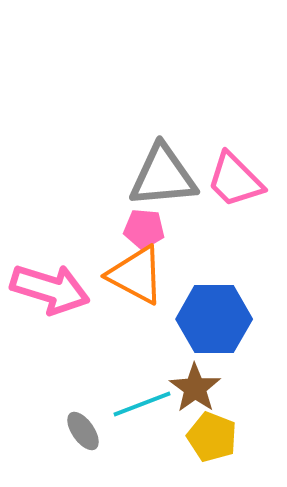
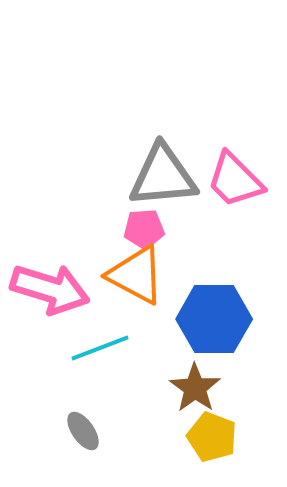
pink pentagon: rotated 9 degrees counterclockwise
cyan line: moved 42 px left, 56 px up
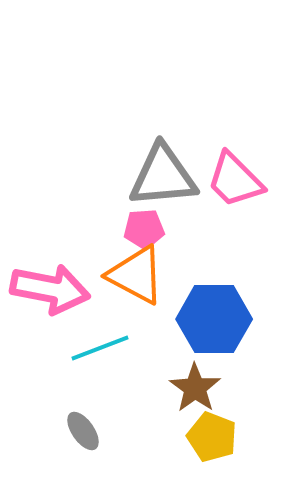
pink arrow: rotated 6 degrees counterclockwise
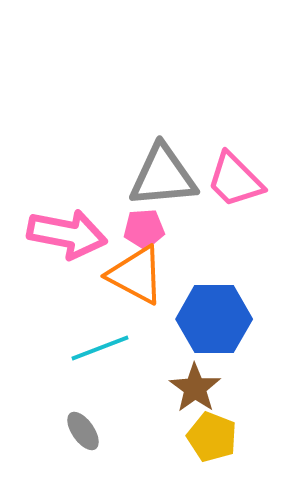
pink arrow: moved 17 px right, 55 px up
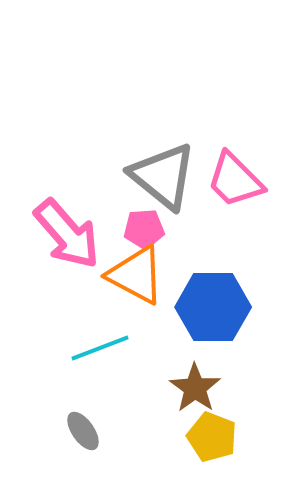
gray triangle: rotated 44 degrees clockwise
pink arrow: rotated 38 degrees clockwise
blue hexagon: moved 1 px left, 12 px up
